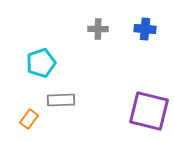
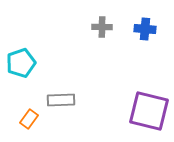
gray cross: moved 4 px right, 2 px up
cyan pentagon: moved 20 px left
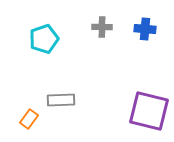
cyan pentagon: moved 23 px right, 24 px up
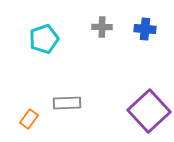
gray rectangle: moved 6 px right, 3 px down
purple square: rotated 33 degrees clockwise
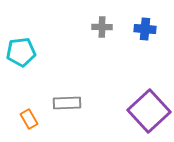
cyan pentagon: moved 23 px left, 13 px down; rotated 12 degrees clockwise
orange rectangle: rotated 66 degrees counterclockwise
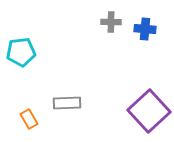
gray cross: moved 9 px right, 5 px up
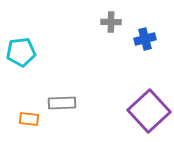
blue cross: moved 10 px down; rotated 20 degrees counterclockwise
gray rectangle: moved 5 px left
orange rectangle: rotated 54 degrees counterclockwise
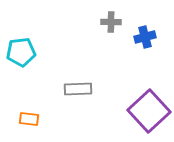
blue cross: moved 2 px up
gray rectangle: moved 16 px right, 14 px up
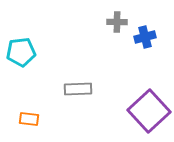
gray cross: moved 6 px right
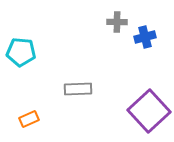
cyan pentagon: rotated 12 degrees clockwise
orange rectangle: rotated 30 degrees counterclockwise
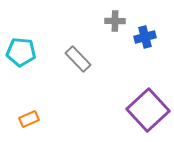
gray cross: moved 2 px left, 1 px up
gray rectangle: moved 30 px up; rotated 48 degrees clockwise
purple square: moved 1 px left, 1 px up
